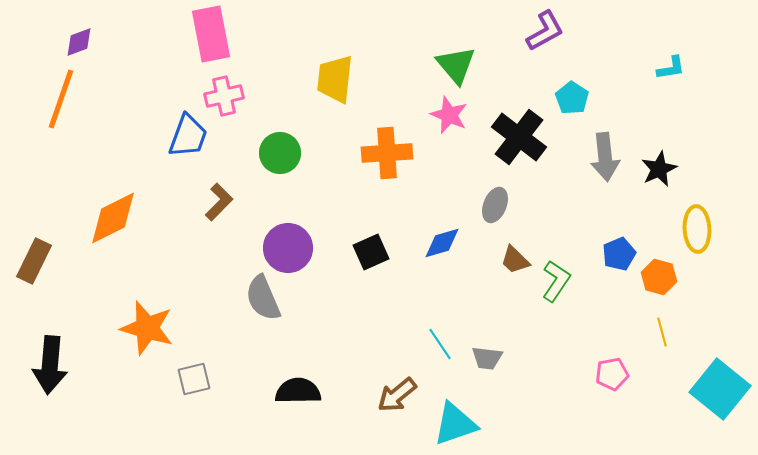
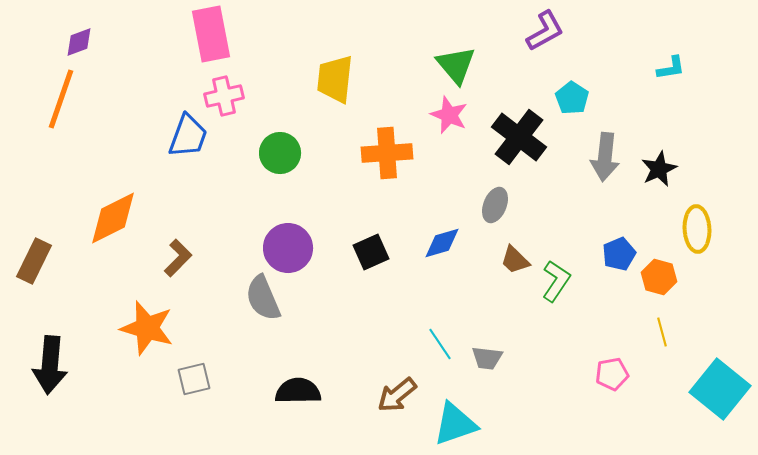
gray arrow: rotated 12 degrees clockwise
brown L-shape: moved 41 px left, 56 px down
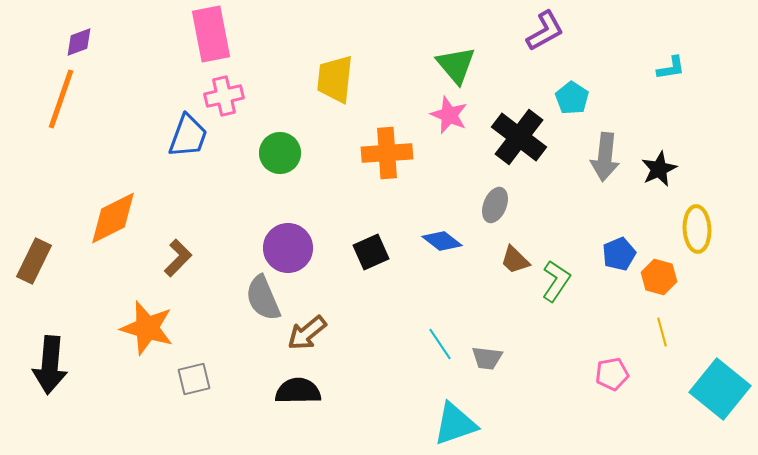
blue diamond: moved 2 px up; rotated 54 degrees clockwise
brown arrow: moved 90 px left, 62 px up
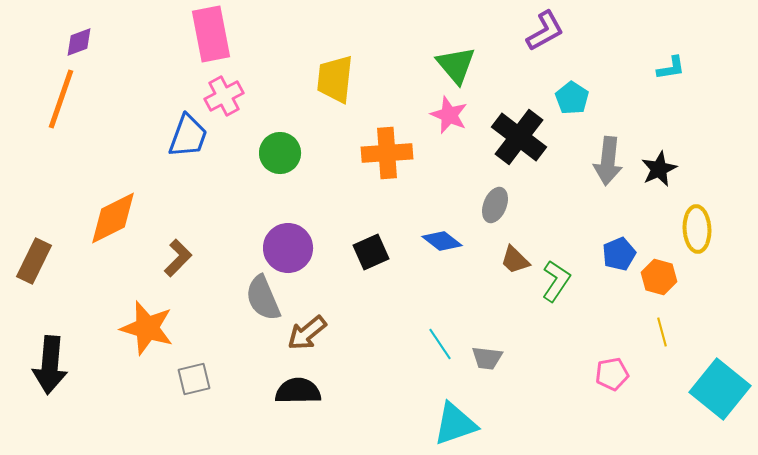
pink cross: rotated 15 degrees counterclockwise
gray arrow: moved 3 px right, 4 px down
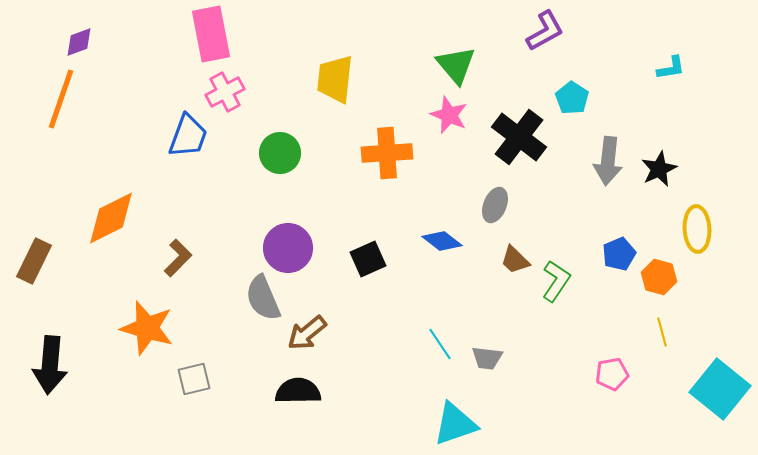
pink cross: moved 1 px right, 4 px up
orange diamond: moved 2 px left
black square: moved 3 px left, 7 px down
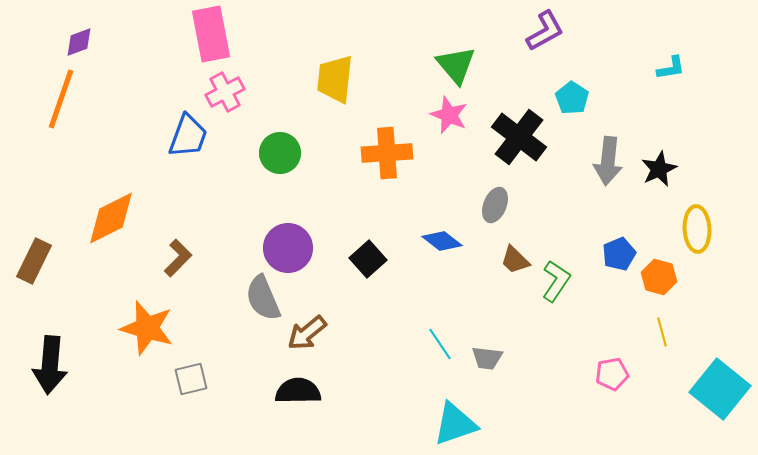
black square: rotated 18 degrees counterclockwise
gray square: moved 3 px left
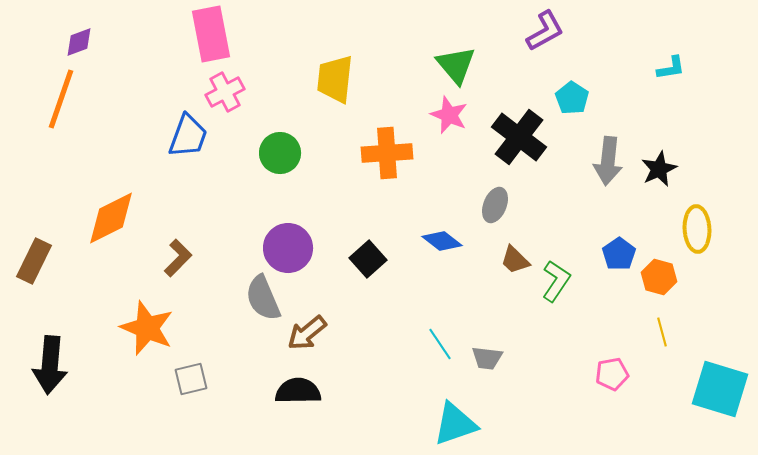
blue pentagon: rotated 12 degrees counterclockwise
orange star: rotated 6 degrees clockwise
cyan square: rotated 22 degrees counterclockwise
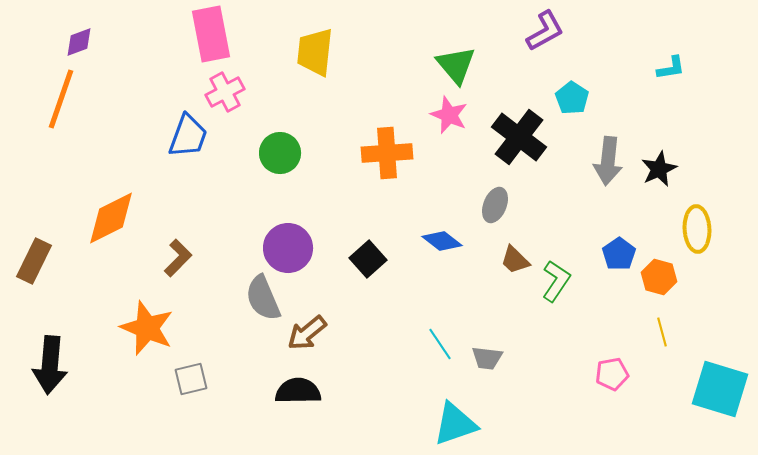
yellow trapezoid: moved 20 px left, 27 px up
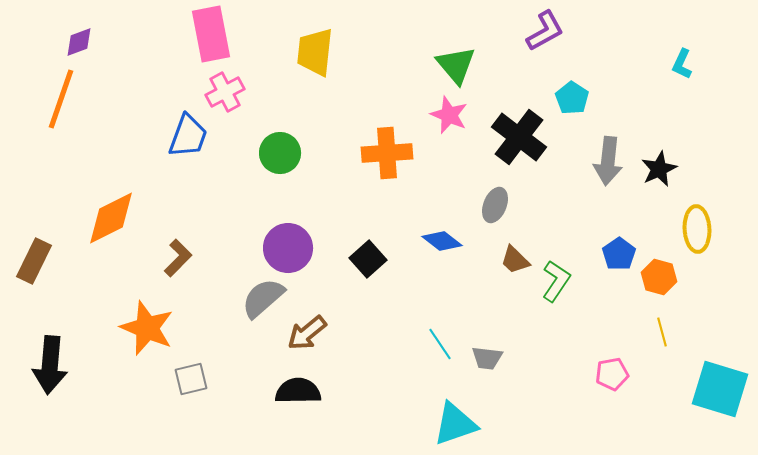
cyan L-shape: moved 11 px right, 4 px up; rotated 124 degrees clockwise
gray semicircle: rotated 72 degrees clockwise
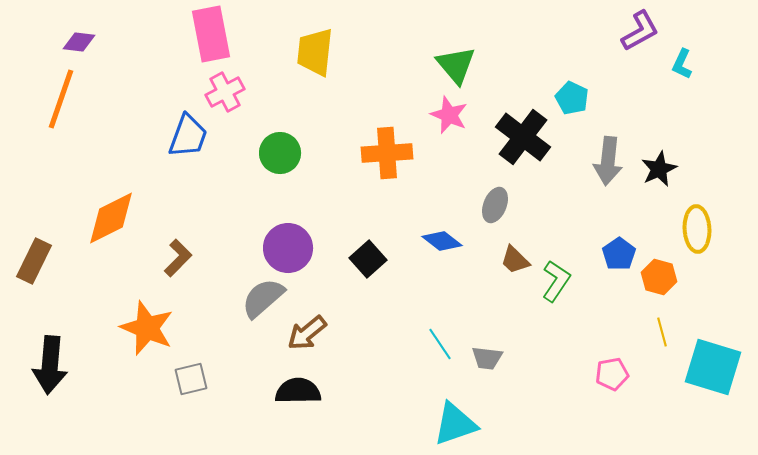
purple L-shape: moved 95 px right
purple diamond: rotated 28 degrees clockwise
cyan pentagon: rotated 8 degrees counterclockwise
black cross: moved 4 px right
cyan square: moved 7 px left, 22 px up
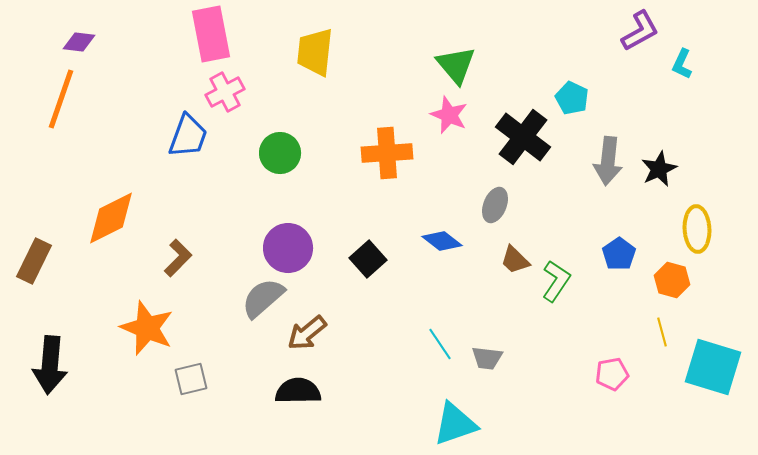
orange hexagon: moved 13 px right, 3 px down
